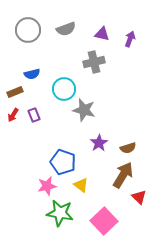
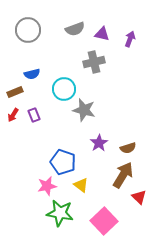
gray semicircle: moved 9 px right
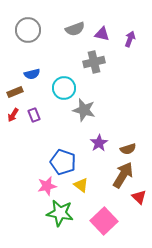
cyan circle: moved 1 px up
brown semicircle: moved 1 px down
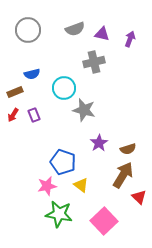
green star: moved 1 px left, 1 px down
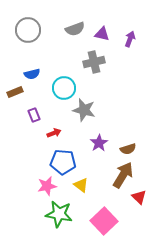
red arrow: moved 41 px right, 18 px down; rotated 144 degrees counterclockwise
blue pentagon: rotated 15 degrees counterclockwise
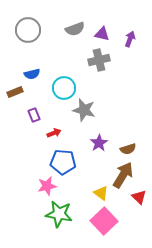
gray cross: moved 5 px right, 2 px up
yellow triangle: moved 20 px right, 8 px down
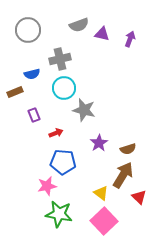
gray semicircle: moved 4 px right, 4 px up
gray cross: moved 39 px left, 1 px up
red arrow: moved 2 px right
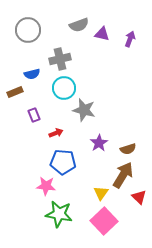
pink star: moved 1 px left; rotated 18 degrees clockwise
yellow triangle: rotated 28 degrees clockwise
